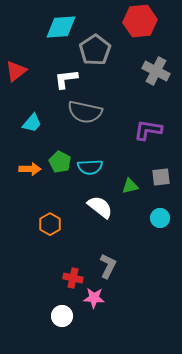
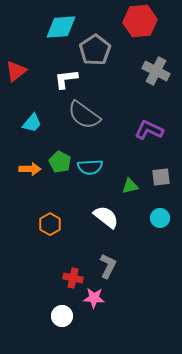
gray semicircle: moved 1 px left, 3 px down; rotated 24 degrees clockwise
purple L-shape: moved 1 px right; rotated 16 degrees clockwise
white semicircle: moved 6 px right, 10 px down
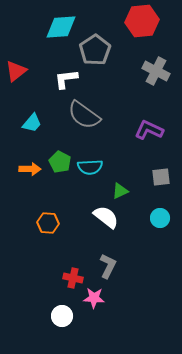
red hexagon: moved 2 px right
green triangle: moved 10 px left, 5 px down; rotated 12 degrees counterclockwise
orange hexagon: moved 2 px left, 1 px up; rotated 25 degrees counterclockwise
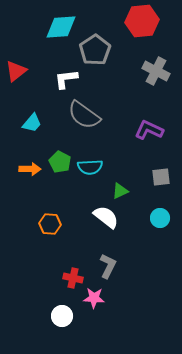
orange hexagon: moved 2 px right, 1 px down
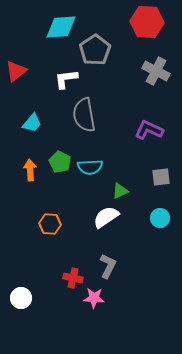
red hexagon: moved 5 px right, 1 px down; rotated 8 degrees clockwise
gray semicircle: rotated 44 degrees clockwise
orange arrow: moved 1 px down; rotated 95 degrees counterclockwise
white semicircle: rotated 72 degrees counterclockwise
white circle: moved 41 px left, 18 px up
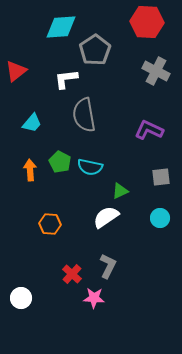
cyan semicircle: rotated 15 degrees clockwise
red cross: moved 1 px left, 4 px up; rotated 30 degrees clockwise
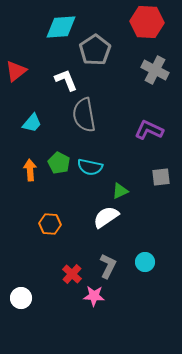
gray cross: moved 1 px left, 1 px up
white L-shape: moved 1 px down; rotated 75 degrees clockwise
green pentagon: moved 1 px left, 1 px down
cyan circle: moved 15 px left, 44 px down
pink star: moved 2 px up
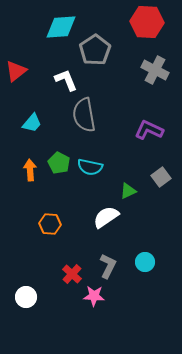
gray square: rotated 30 degrees counterclockwise
green triangle: moved 8 px right
white circle: moved 5 px right, 1 px up
